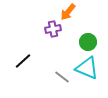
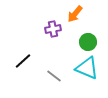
orange arrow: moved 7 px right, 2 px down
gray line: moved 8 px left, 1 px up
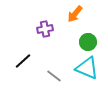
purple cross: moved 8 px left
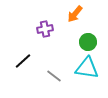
cyan triangle: rotated 15 degrees counterclockwise
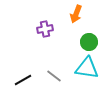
orange arrow: moved 1 px right; rotated 18 degrees counterclockwise
green circle: moved 1 px right
black line: moved 19 px down; rotated 12 degrees clockwise
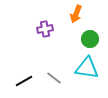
green circle: moved 1 px right, 3 px up
gray line: moved 2 px down
black line: moved 1 px right, 1 px down
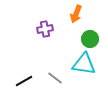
cyan triangle: moved 3 px left, 4 px up
gray line: moved 1 px right
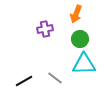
green circle: moved 10 px left
cyan triangle: rotated 10 degrees counterclockwise
